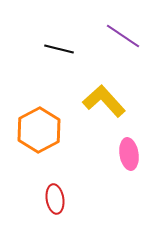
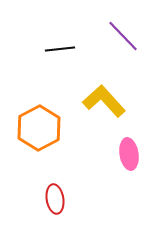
purple line: rotated 12 degrees clockwise
black line: moved 1 px right; rotated 20 degrees counterclockwise
orange hexagon: moved 2 px up
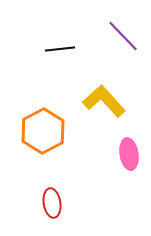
orange hexagon: moved 4 px right, 3 px down
red ellipse: moved 3 px left, 4 px down
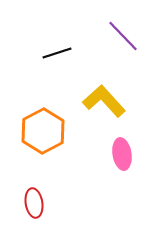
black line: moved 3 px left, 4 px down; rotated 12 degrees counterclockwise
pink ellipse: moved 7 px left
red ellipse: moved 18 px left
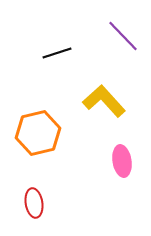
orange hexagon: moved 5 px left, 2 px down; rotated 15 degrees clockwise
pink ellipse: moved 7 px down
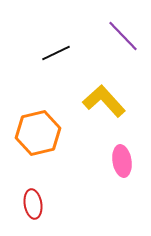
black line: moved 1 px left; rotated 8 degrees counterclockwise
red ellipse: moved 1 px left, 1 px down
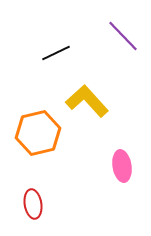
yellow L-shape: moved 17 px left
pink ellipse: moved 5 px down
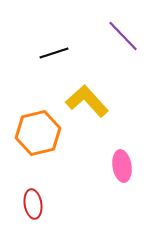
black line: moved 2 px left; rotated 8 degrees clockwise
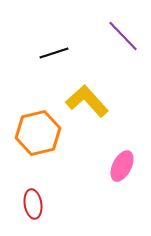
pink ellipse: rotated 36 degrees clockwise
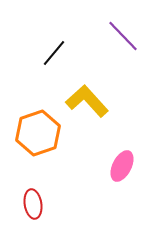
black line: rotated 32 degrees counterclockwise
orange hexagon: rotated 6 degrees counterclockwise
